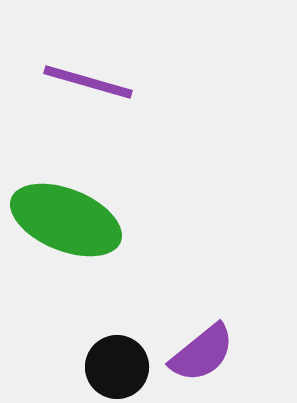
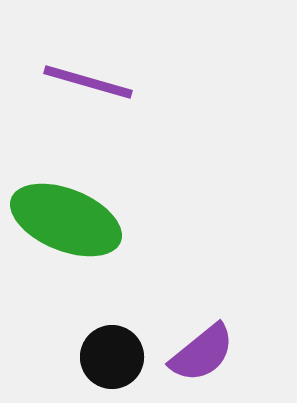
black circle: moved 5 px left, 10 px up
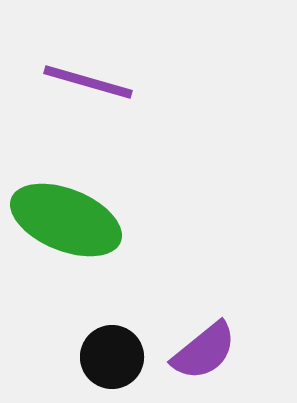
purple semicircle: moved 2 px right, 2 px up
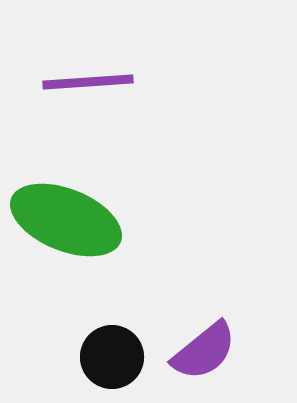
purple line: rotated 20 degrees counterclockwise
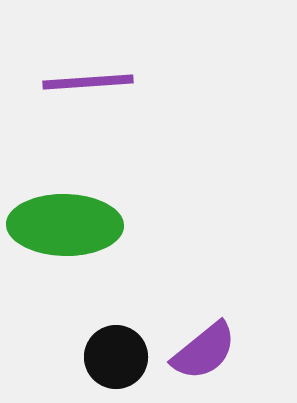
green ellipse: moved 1 px left, 5 px down; rotated 21 degrees counterclockwise
black circle: moved 4 px right
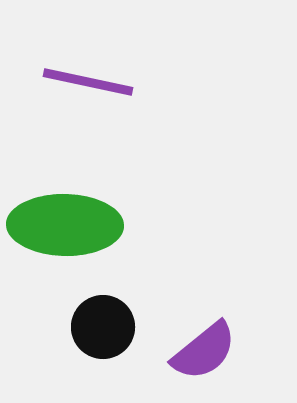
purple line: rotated 16 degrees clockwise
black circle: moved 13 px left, 30 px up
